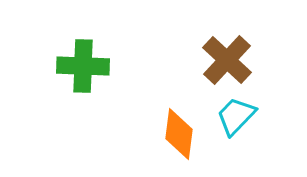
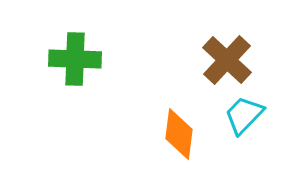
green cross: moved 8 px left, 7 px up
cyan trapezoid: moved 8 px right, 1 px up
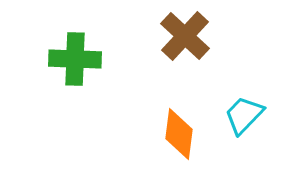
brown cross: moved 42 px left, 24 px up
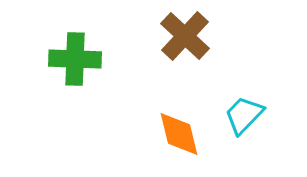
orange diamond: rotated 21 degrees counterclockwise
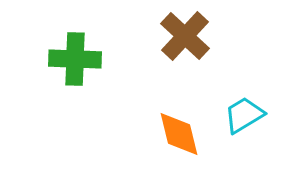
cyan trapezoid: rotated 15 degrees clockwise
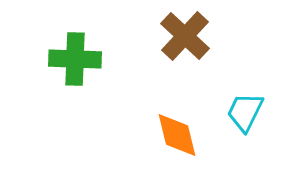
cyan trapezoid: moved 1 px right, 3 px up; rotated 33 degrees counterclockwise
orange diamond: moved 2 px left, 1 px down
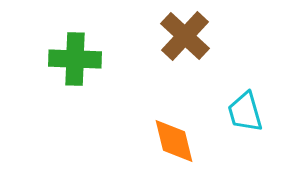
cyan trapezoid: rotated 42 degrees counterclockwise
orange diamond: moved 3 px left, 6 px down
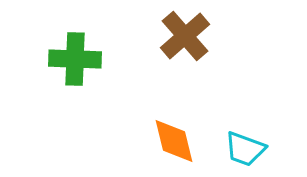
brown cross: rotated 6 degrees clockwise
cyan trapezoid: moved 37 px down; rotated 54 degrees counterclockwise
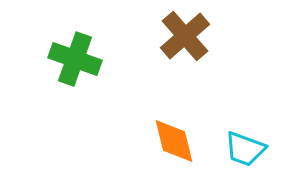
green cross: rotated 18 degrees clockwise
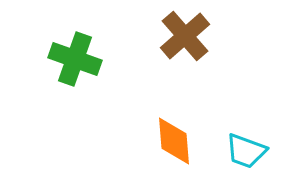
orange diamond: rotated 9 degrees clockwise
cyan trapezoid: moved 1 px right, 2 px down
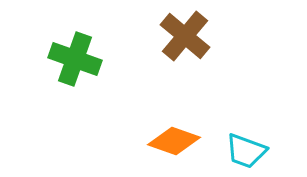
brown cross: rotated 9 degrees counterclockwise
orange diamond: rotated 66 degrees counterclockwise
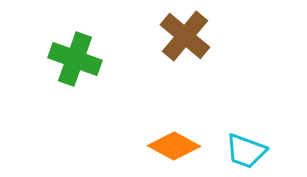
orange diamond: moved 5 px down; rotated 9 degrees clockwise
